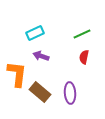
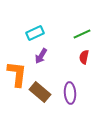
purple arrow: rotated 77 degrees counterclockwise
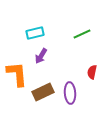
cyan rectangle: rotated 12 degrees clockwise
red semicircle: moved 8 px right, 15 px down
orange L-shape: rotated 12 degrees counterclockwise
brown rectangle: moved 3 px right; rotated 65 degrees counterclockwise
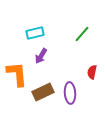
green line: rotated 24 degrees counterclockwise
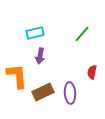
purple arrow: moved 1 px left; rotated 21 degrees counterclockwise
orange L-shape: moved 2 px down
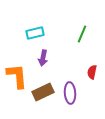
green line: rotated 18 degrees counterclockwise
purple arrow: moved 3 px right, 2 px down
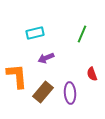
purple arrow: moved 3 px right; rotated 56 degrees clockwise
red semicircle: moved 2 px down; rotated 32 degrees counterclockwise
brown rectangle: rotated 25 degrees counterclockwise
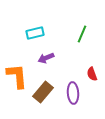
purple ellipse: moved 3 px right
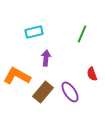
cyan rectangle: moved 1 px left, 1 px up
purple arrow: rotated 119 degrees clockwise
orange L-shape: rotated 56 degrees counterclockwise
purple ellipse: moved 3 px left, 1 px up; rotated 30 degrees counterclockwise
